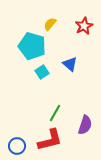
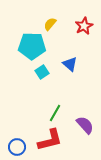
cyan pentagon: rotated 16 degrees counterclockwise
purple semicircle: rotated 60 degrees counterclockwise
blue circle: moved 1 px down
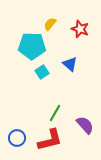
red star: moved 4 px left, 3 px down; rotated 24 degrees counterclockwise
blue circle: moved 9 px up
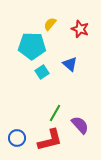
purple semicircle: moved 5 px left
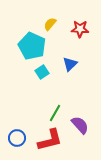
red star: rotated 18 degrees counterclockwise
cyan pentagon: rotated 24 degrees clockwise
blue triangle: rotated 35 degrees clockwise
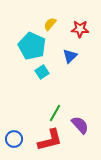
blue triangle: moved 8 px up
blue circle: moved 3 px left, 1 px down
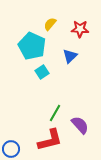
blue circle: moved 3 px left, 10 px down
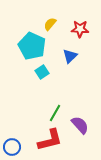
blue circle: moved 1 px right, 2 px up
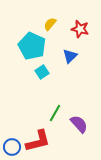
red star: rotated 12 degrees clockwise
purple semicircle: moved 1 px left, 1 px up
red L-shape: moved 12 px left, 1 px down
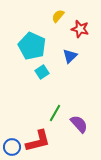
yellow semicircle: moved 8 px right, 8 px up
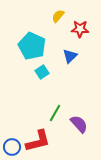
red star: rotated 12 degrees counterclockwise
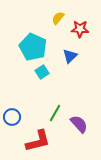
yellow semicircle: moved 2 px down
cyan pentagon: moved 1 px right, 1 px down
blue circle: moved 30 px up
